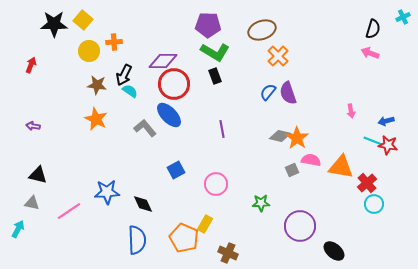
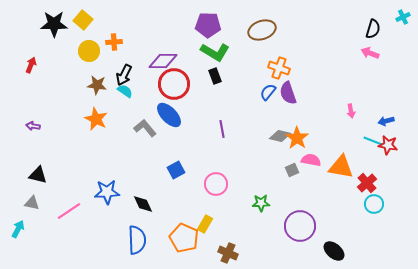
orange cross at (278, 56): moved 1 px right, 12 px down; rotated 25 degrees counterclockwise
cyan semicircle at (130, 91): moved 5 px left
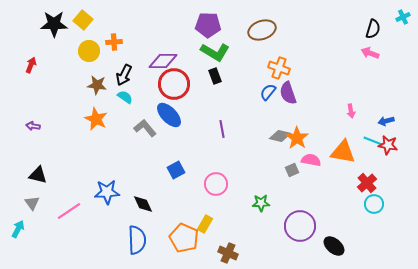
cyan semicircle at (125, 91): moved 6 px down
orange triangle at (341, 167): moved 2 px right, 15 px up
gray triangle at (32, 203): rotated 42 degrees clockwise
black ellipse at (334, 251): moved 5 px up
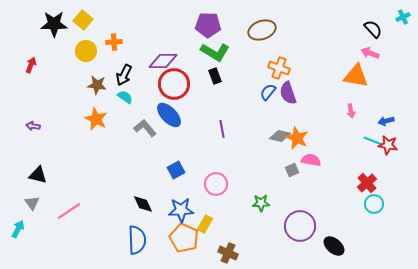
black semicircle at (373, 29): rotated 60 degrees counterclockwise
yellow circle at (89, 51): moved 3 px left
orange star at (297, 138): rotated 10 degrees counterclockwise
orange triangle at (343, 152): moved 13 px right, 76 px up
blue star at (107, 192): moved 74 px right, 18 px down
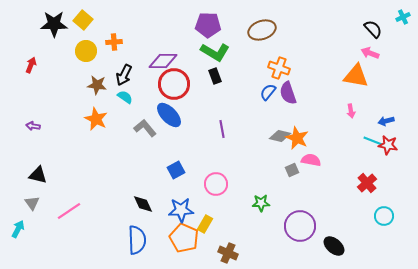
cyan circle at (374, 204): moved 10 px right, 12 px down
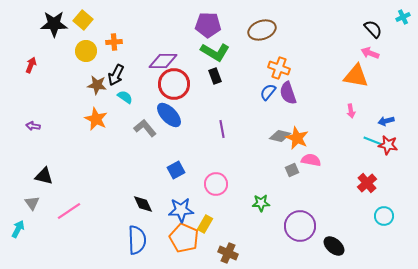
black arrow at (124, 75): moved 8 px left
black triangle at (38, 175): moved 6 px right, 1 px down
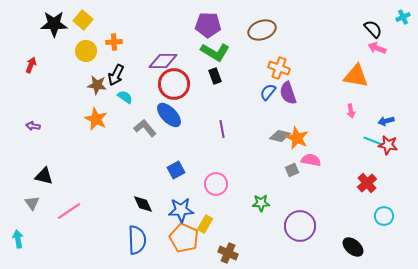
pink arrow at (370, 53): moved 7 px right, 5 px up
cyan arrow at (18, 229): moved 10 px down; rotated 36 degrees counterclockwise
black ellipse at (334, 246): moved 19 px right, 1 px down
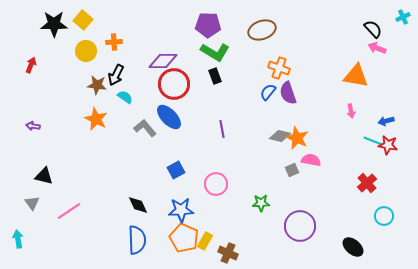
blue ellipse at (169, 115): moved 2 px down
black diamond at (143, 204): moved 5 px left, 1 px down
yellow rectangle at (205, 224): moved 17 px down
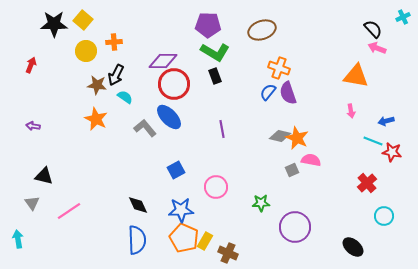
red star at (388, 145): moved 4 px right, 7 px down
pink circle at (216, 184): moved 3 px down
purple circle at (300, 226): moved 5 px left, 1 px down
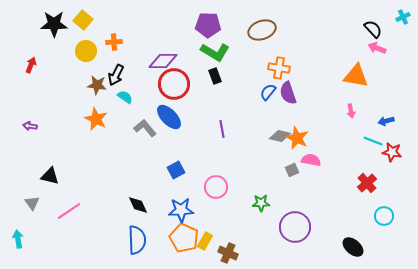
orange cross at (279, 68): rotated 10 degrees counterclockwise
purple arrow at (33, 126): moved 3 px left
black triangle at (44, 176): moved 6 px right
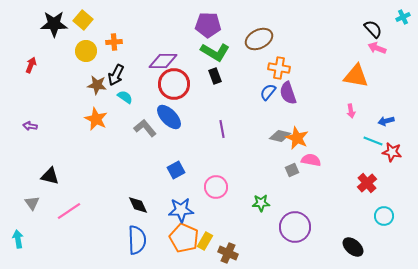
brown ellipse at (262, 30): moved 3 px left, 9 px down; rotated 8 degrees counterclockwise
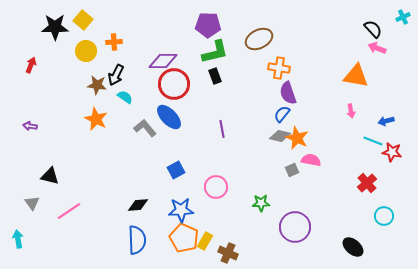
black star at (54, 24): moved 1 px right, 3 px down
green L-shape at (215, 52): rotated 44 degrees counterclockwise
blue semicircle at (268, 92): moved 14 px right, 22 px down
black diamond at (138, 205): rotated 70 degrees counterclockwise
